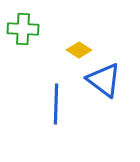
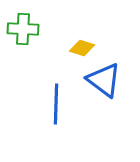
yellow diamond: moved 3 px right, 2 px up; rotated 15 degrees counterclockwise
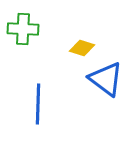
blue triangle: moved 2 px right, 1 px up
blue line: moved 18 px left
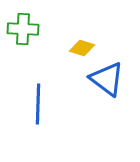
blue triangle: moved 1 px right
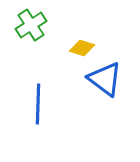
green cross: moved 8 px right, 4 px up; rotated 36 degrees counterclockwise
blue triangle: moved 2 px left
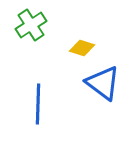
blue triangle: moved 2 px left, 4 px down
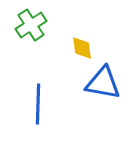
yellow diamond: rotated 65 degrees clockwise
blue triangle: rotated 27 degrees counterclockwise
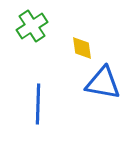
green cross: moved 1 px right, 1 px down
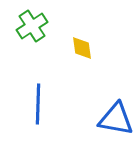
blue triangle: moved 13 px right, 36 px down
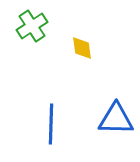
blue line: moved 13 px right, 20 px down
blue triangle: rotated 9 degrees counterclockwise
